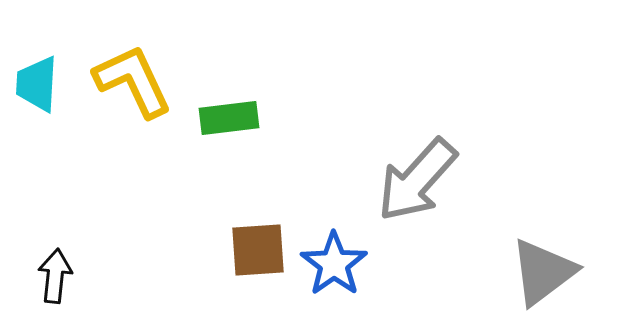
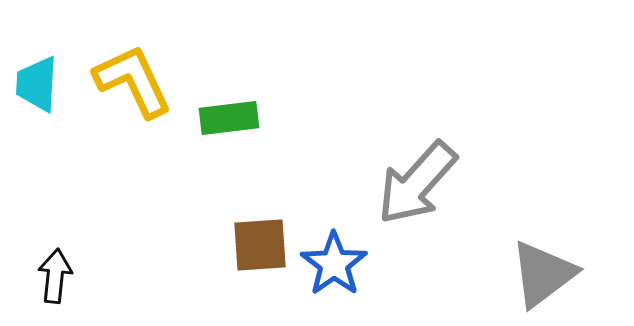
gray arrow: moved 3 px down
brown square: moved 2 px right, 5 px up
gray triangle: moved 2 px down
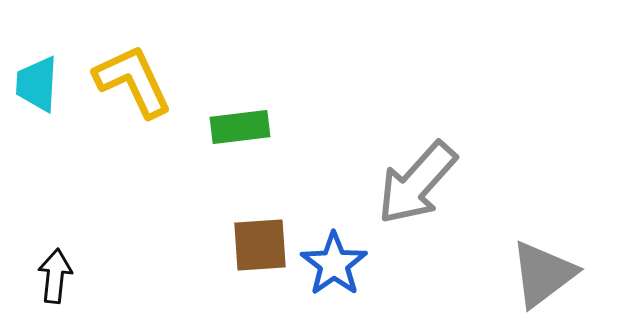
green rectangle: moved 11 px right, 9 px down
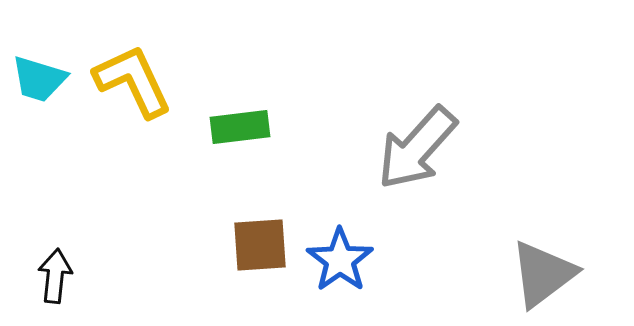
cyan trapezoid: moved 2 px right, 5 px up; rotated 76 degrees counterclockwise
gray arrow: moved 35 px up
blue star: moved 6 px right, 4 px up
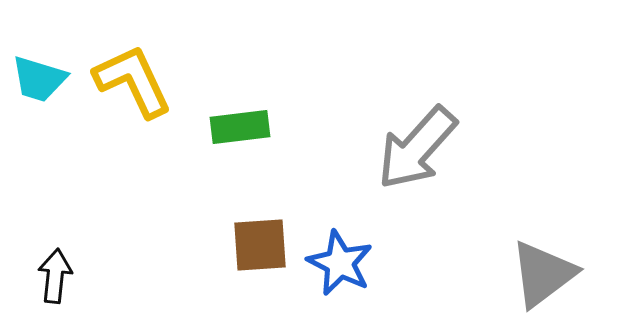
blue star: moved 3 px down; rotated 10 degrees counterclockwise
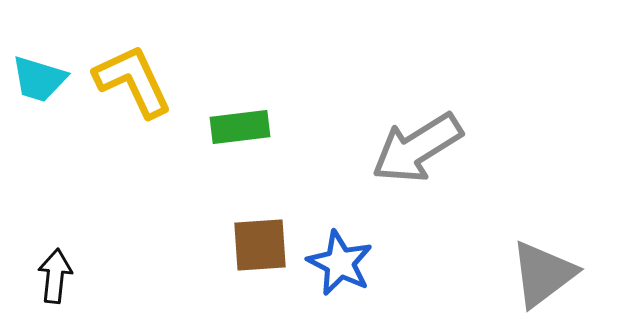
gray arrow: rotated 16 degrees clockwise
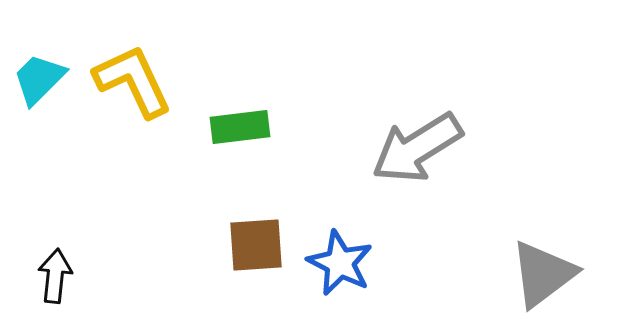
cyan trapezoid: rotated 118 degrees clockwise
brown square: moved 4 px left
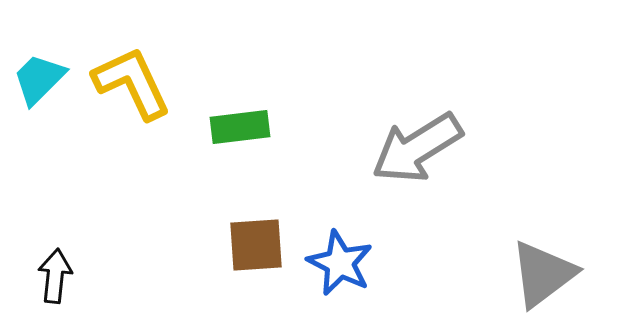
yellow L-shape: moved 1 px left, 2 px down
